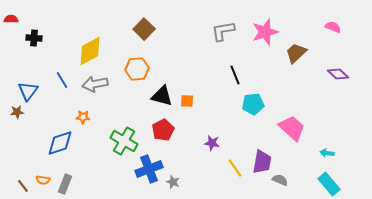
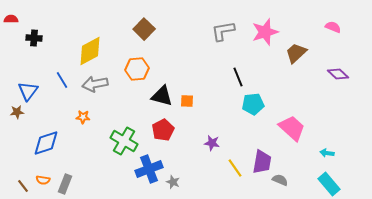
black line: moved 3 px right, 2 px down
blue diamond: moved 14 px left
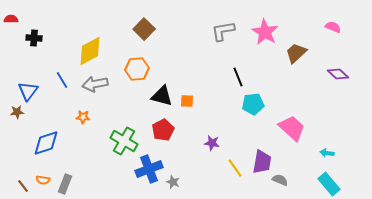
pink star: rotated 24 degrees counterclockwise
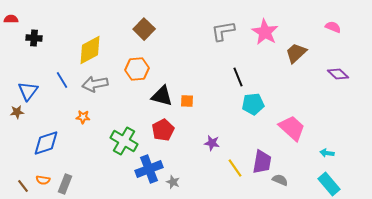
yellow diamond: moved 1 px up
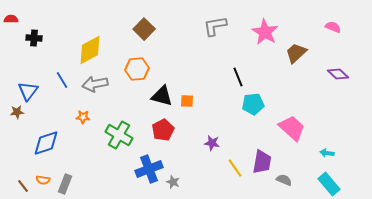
gray L-shape: moved 8 px left, 5 px up
green cross: moved 5 px left, 6 px up
gray semicircle: moved 4 px right
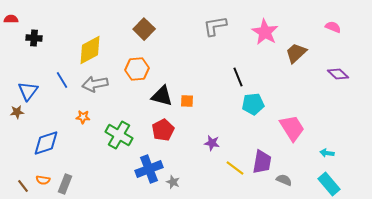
pink trapezoid: rotated 16 degrees clockwise
yellow line: rotated 18 degrees counterclockwise
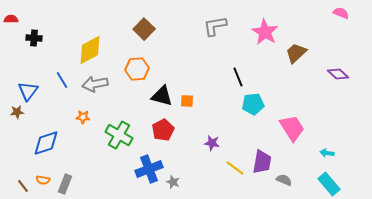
pink semicircle: moved 8 px right, 14 px up
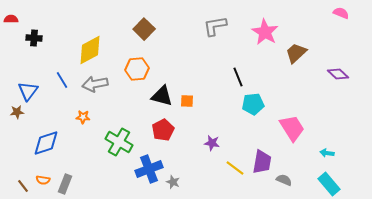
green cross: moved 7 px down
